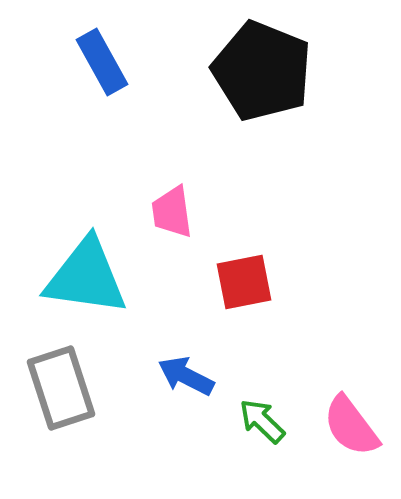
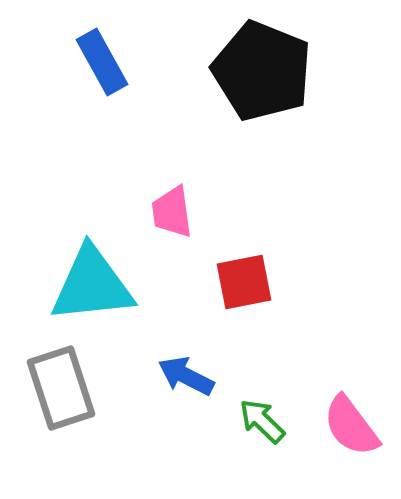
cyan triangle: moved 6 px right, 8 px down; rotated 14 degrees counterclockwise
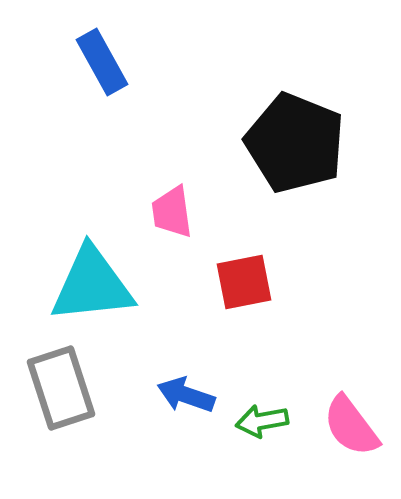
black pentagon: moved 33 px right, 72 px down
blue arrow: moved 19 px down; rotated 8 degrees counterclockwise
green arrow: rotated 54 degrees counterclockwise
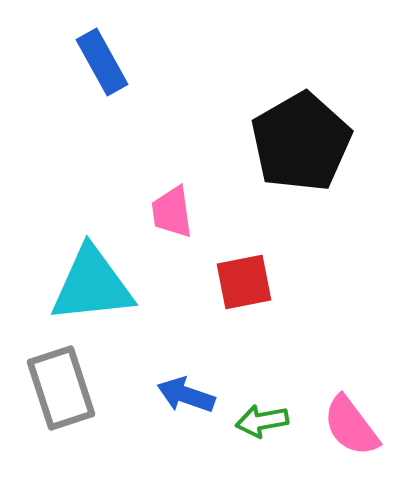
black pentagon: moved 6 px right, 1 px up; rotated 20 degrees clockwise
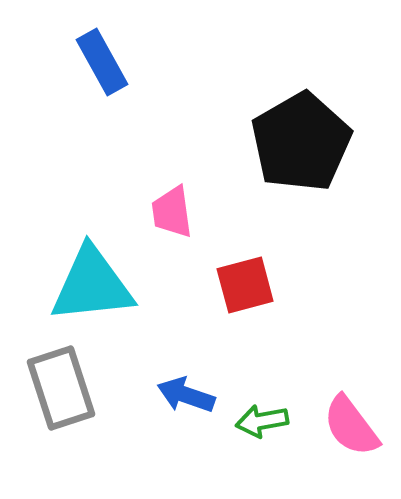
red square: moved 1 px right, 3 px down; rotated 4 degrees counterclockwise
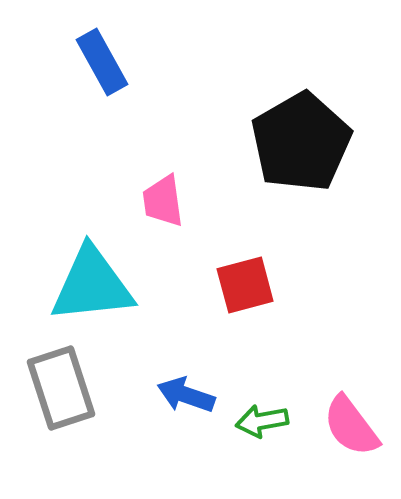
pink trapezoid: moved 9 px left, 11 px up
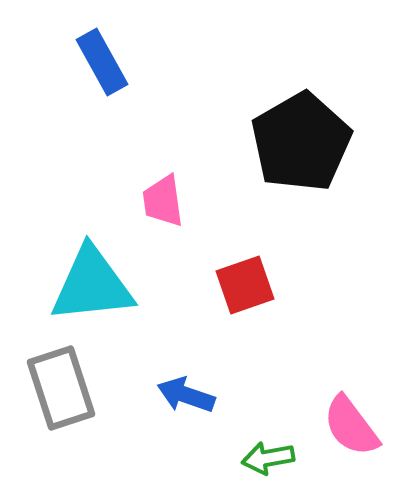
red square: rotated 4 degrees counterclockwise
green arrow: moved 6 px right, 37 px down
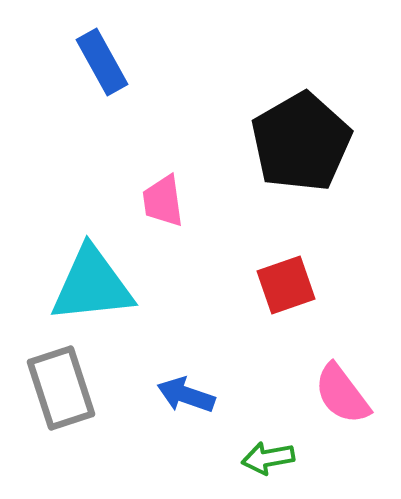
red square: moved 41 px right
pink semicircle: moved 9 px left, 32 px up
